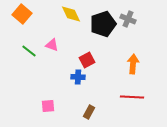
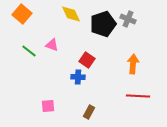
red square: rotated 28 degrees counterclockwise
red line: moved 6 px right, 1 px up
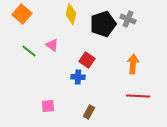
yellow diamond: rotated 40 degrees clockwise
pink triangle: rotated 16 degrees clockwise
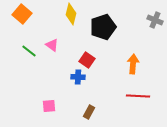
gray cross: moved 27 px right, 1 px down
black pentagon: moved 3 px down
pink square: moved 1 px right
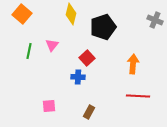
pink triangle: rotated 32 degrees clockwise
green line: rotated 63 degrees clockwise
red square: moved 2 px up; rotated 14 degrees clockwise
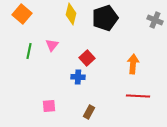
black pentagon: moved 2 px right, 9 px up
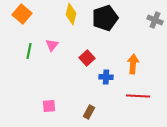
blue cross: moved 28 px right
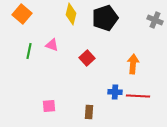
pink triangle: rotated 48 degrees counterclockwise
blue cross: moved 9 px right, 15 px down
brown rectangle: rotated 24 degrees counterclockwise
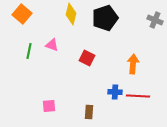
red square: rotated 21 degrees counterclockwise
